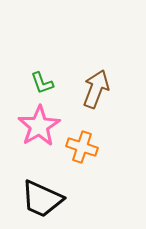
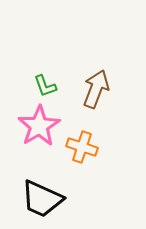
green L-shape: moved 3 px right, 3 px down
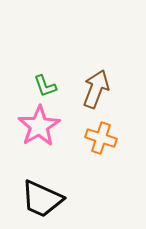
orange cross: moved 19 px right, 9 px up
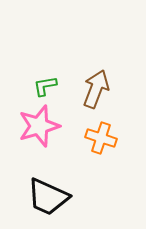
green L-shape: rotated 100 degrees clockwise
pink star: rotated 15 degrees clockwise
black trapezoid: moved 6 px right, 2 px up
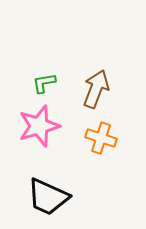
green L-shape: moved 1 px left, 3 px up
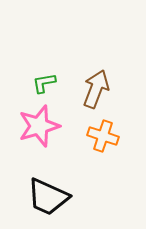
orange cross: moved 2 px right, 2 px up
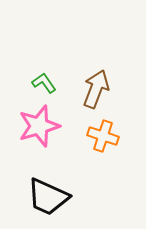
green L-shape: rotated 65 degrees clockwise
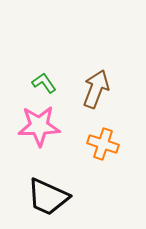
pink star: rotated 15 degrees clockwise
orange cross: moved 8 px down
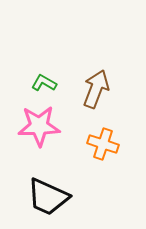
green L-shape: rotated 25 degrees counterclockwise
